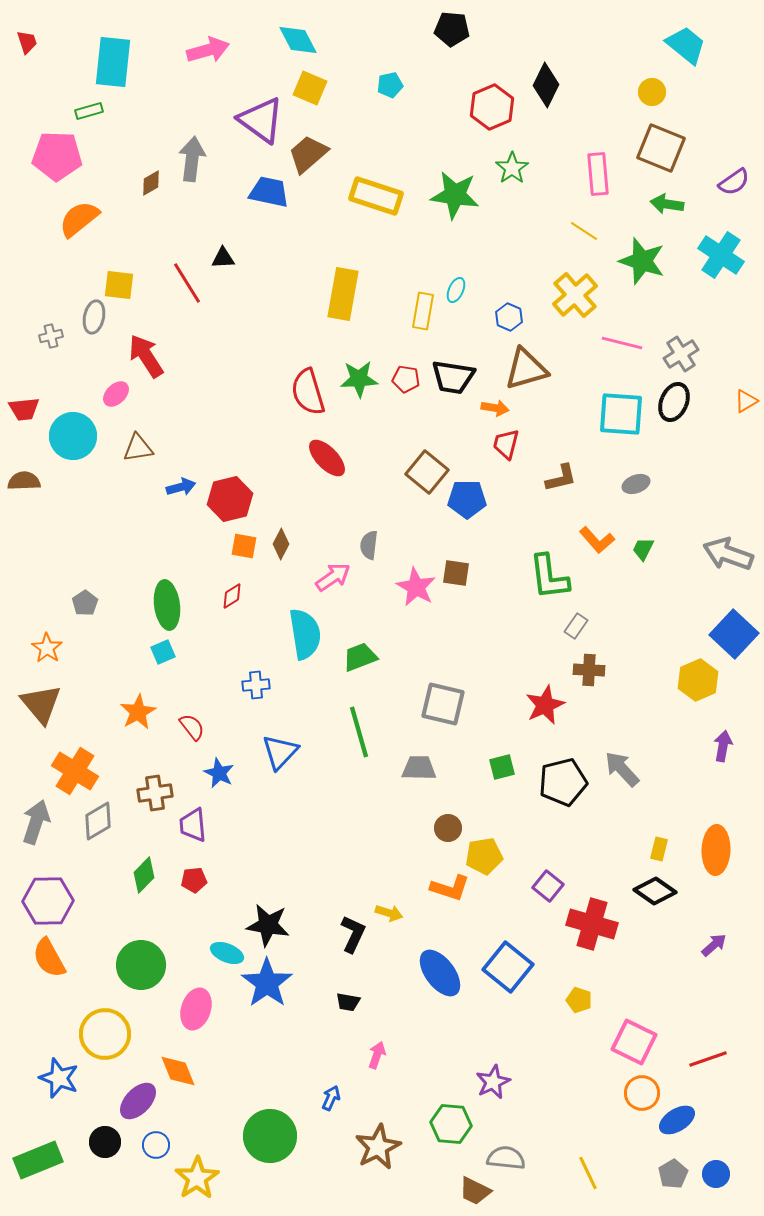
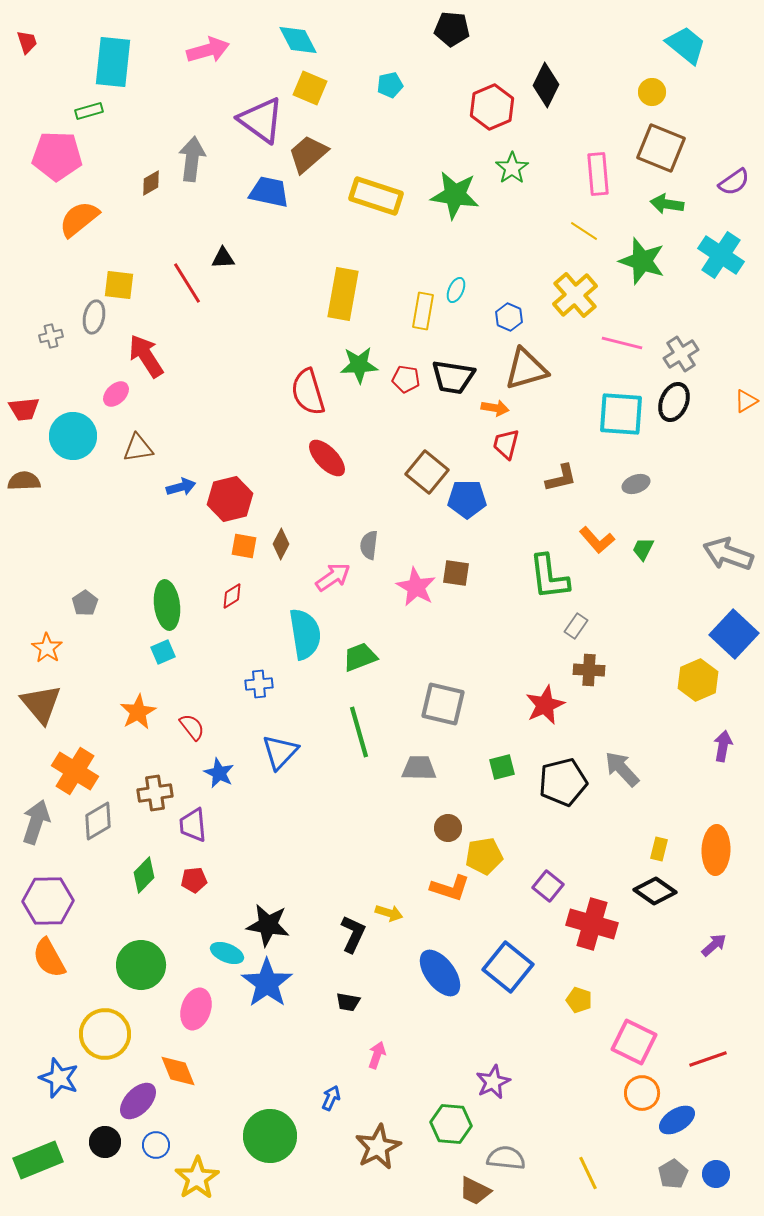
green star at (359, 379): moved 14 px up
blue cross at (256, 685): moved 3 px right, 1 px up
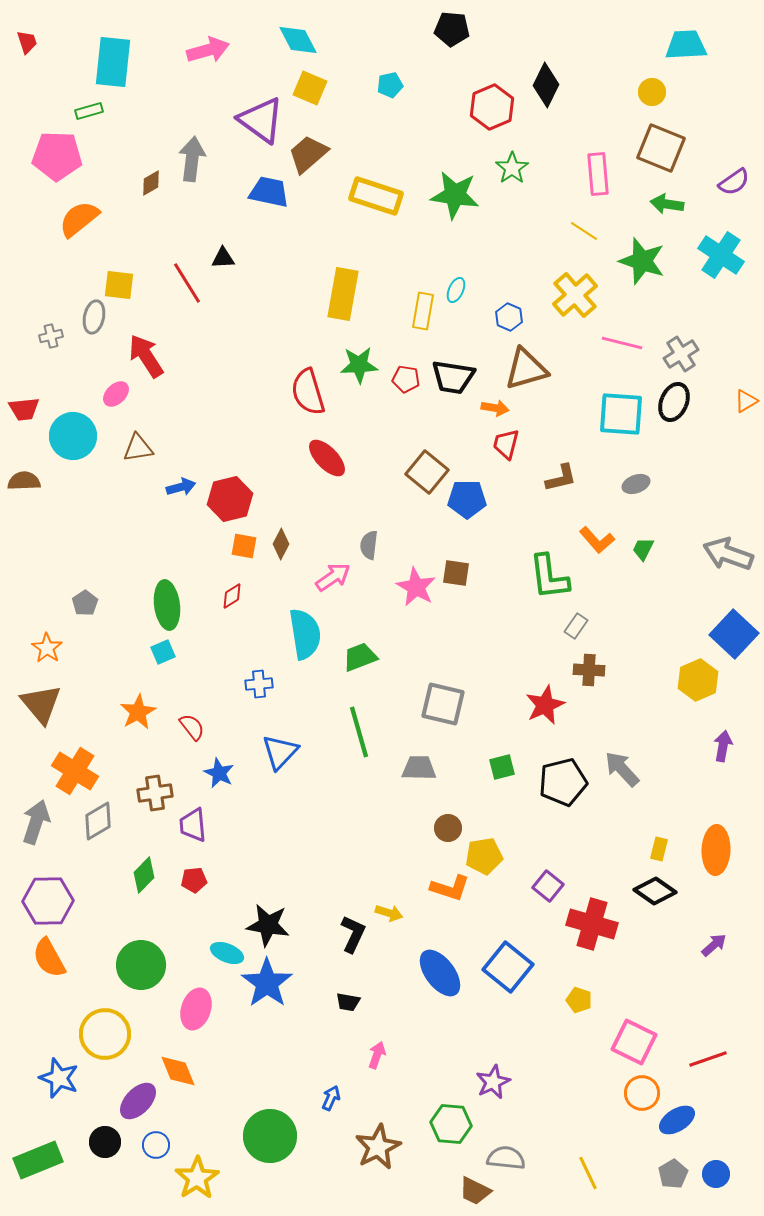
cyan trapezoid at (686, 45): rotated 42 degrees counterclockwise
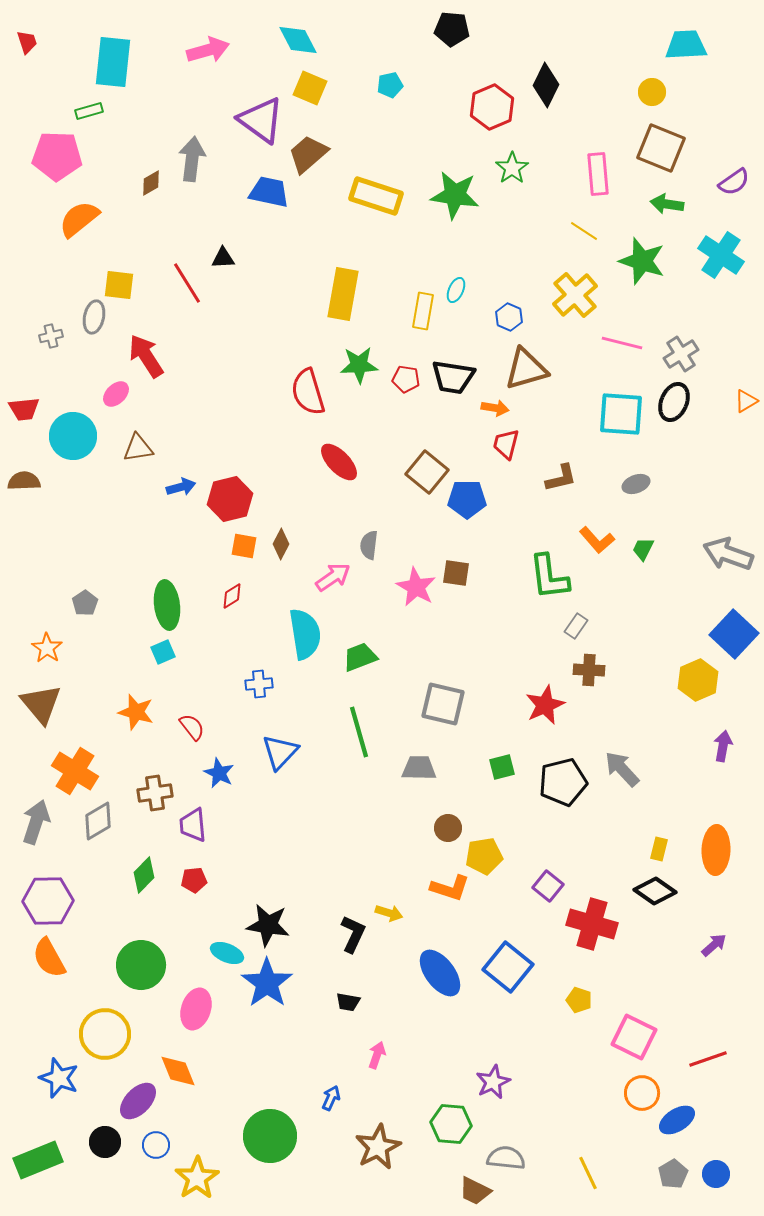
red ellipse at (327, 458): moved 12 px right, 4 px down
orange star at (138, 712): moved 2 px left; rotated 27 degrees counterclockwise
pink square at (634, 1042): moved 5 px up
